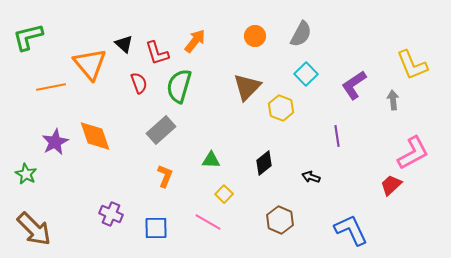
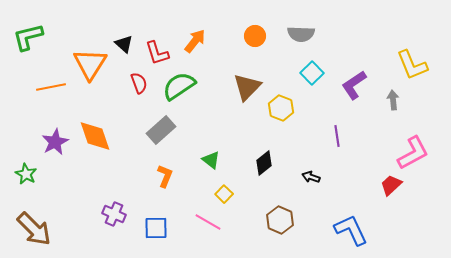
gray semicircle: rotated 64 degrees clockwise
orange triangle: rotated 12 degrees clockwise
cyan square: moved 6 px right, 1 px up
green semicircle: rotated 40 degrees clockwise
green triangle: rotated 36 degrees clockwise
purple cross: moved 3 px right
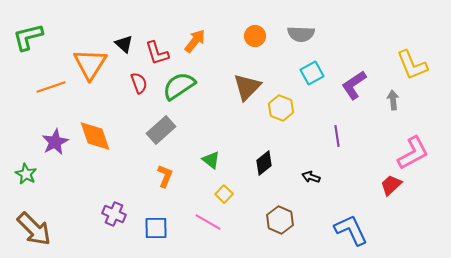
cyan square: rotated 15 degrees clockwise
orange line: rotated 8 degrees counterclockwise
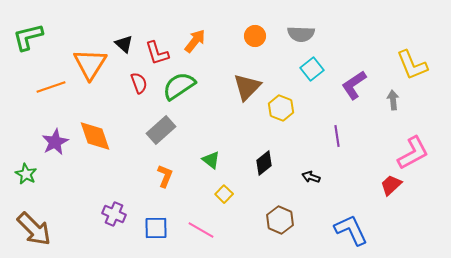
cyan square: moved 4 px up; rotated 10 degrees counterclockwise
pink line: moved 7 px left, 8 px down
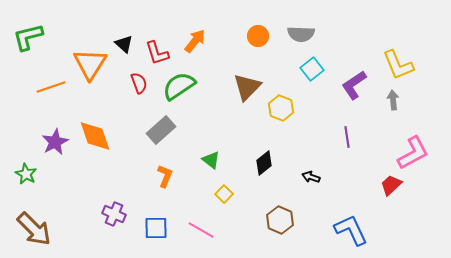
orange circle: moved 3 px right
yellow L-shape: moved 14 px left
purple line: moved 10 px right, 1 px down
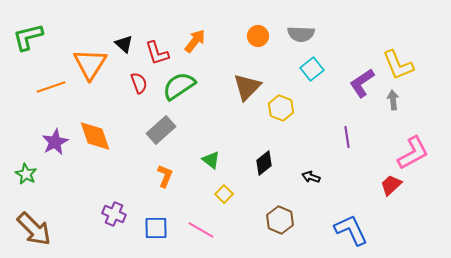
purple L-shape: moved 8 px right, 2 px up
